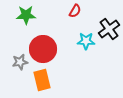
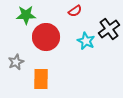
red semicircle: rotated 24 degrees clockwise
cyan star: rotated 24 degrees clockwise
red circle: moved 3 px right, 12 px up
gray star: moved 4 px left; rotated 14 degrees counterclockwise
orange rectangle: moved 1 px left, 1 px up; rotated 15 degrees clockwise
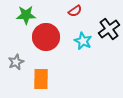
cyan star: moved 3 px left
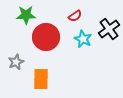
red semicircle: moved 5 px down
cyan star: moved 2 px up
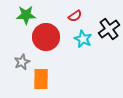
gray star: moved 6 px right
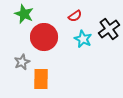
green star: moved 2 px left, 1 px up; rotated 24 degrees clockwise
red circle: moved 2 px left
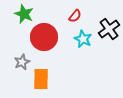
red semicircle: rotated 16 degrees counterclockwise
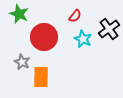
green star: moved 5 px left
gray star: rotated 21 degrees counterclockwise
orange rectangle: moved 2 px up
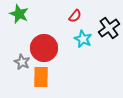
black cross: moved 1 px up
red circle: moved 11 px down
